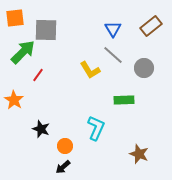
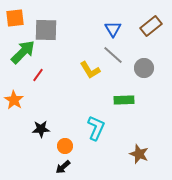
black star: rotated 24 degrees counterclockwise
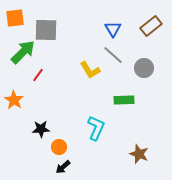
orange circle: moved 6 px left, 1 px down
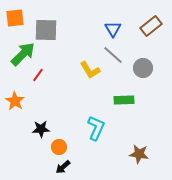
green arrow: moved 2 px down
gray circle: moved 1 px left
orange star: moved 1 px right, 1 px down
brown star: rotated 12 degrees counterclockwise
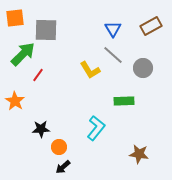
brown rectangle: rotated 10 degrees clockwise
green rectangle: moved 1 px down
cyan L-shape: rotated 15 degrees clockwise
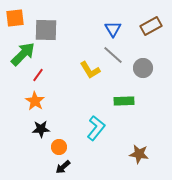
orange star: moved 20 px right
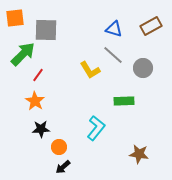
blue triangle: moved 1 px right; rotated 42 degrees counterclockwise
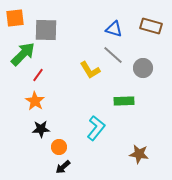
brown rectangle: rotated 45 degrees clockwise
